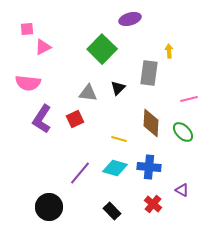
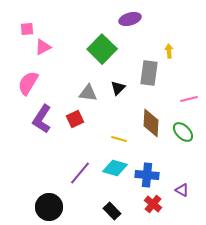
pink semicircle: rotated 115 degrees clockwise
blue cross: moved 2 px left, 8 px down
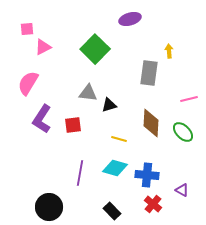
green square: moved 7 px left
black triangle: moved 9 px left, 17 px down; rotated 28 degrees clockwise
red square: moved 2 px left, 6 px down; rotated 18 degrees clockwise
purple line: rotated 30 degrees counterclockwise
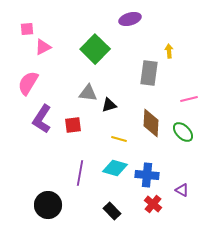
black circle: moved 1 px left, 2 px up
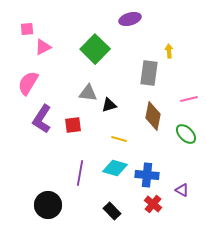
brown diamond: moved 2 px right, 7 px up; rotated 8 degrees clockwise
green ellipse: moved 3 px right, 2 px down
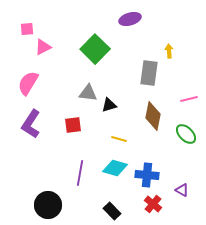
purple L-shape: moved 11 px left, 5 px down
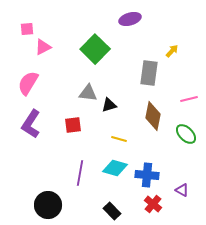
yellow arrow: moved 3 px right; rotated 48 degrees clockwise
